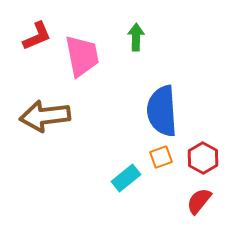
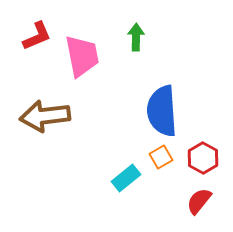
orange square: rotated 10 degrees counterclockwise
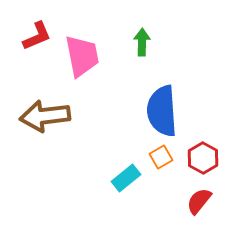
green arrow: moved 6 px right, 5 px down
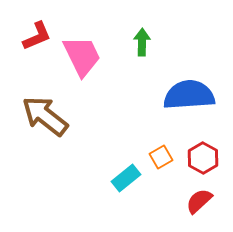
pink trapezoid: rotated 15 degrees counterclockwise
blue semicircle: moved 27 px right, 16 px up; rotated 90 degrees clockwise
brown arrow: rotated 45 degrees clockwise
red semicircle: rotated 8 degrees clockwise
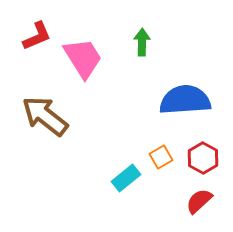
pink trapezoid: moved 1 px right, 2 px down; rotated 6 degrees counterclockwise
blue semicircle: moved 4 px left, 5 px down
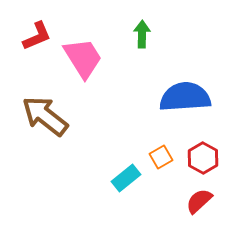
green arrow: moved 8 px up
blue semicircle: moved 3 px up
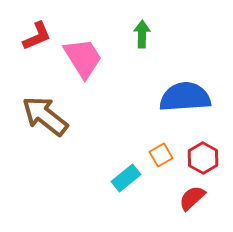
orange square: moved 2 px up
red semicircle: moved 7 px left, 3 px up
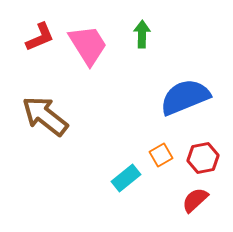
red L-shape: moved 3 px right, 1 px down
pink trapezoid: moved 5 px right, 13 px up
blue semicircle: rotated 18 degrees counterclockwise
red hexagon: rotated 20 degrees clockwise
red semicircle: moved 3 px right, 2 px down
